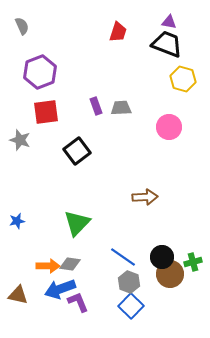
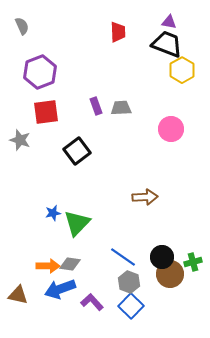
red trapezoid: rotated 20 degrees counterclockwise
yellow hexagon: moved 1 px left, 9 px up; rotated 15 degrees clockwise
pink circle: moved 2 px right, 2 px down
blue star: moved 36 px right, 8 px up
purple L-shape: moved 14 px right; rotated 20 degrees counterclockwise
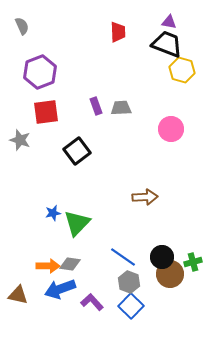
yellow hexagon: rotated 15 degrees counterclockwise
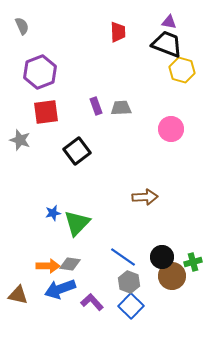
brown circle: moved 2 px right, 2 px down
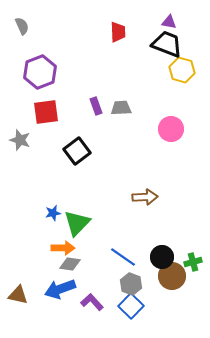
orange arrow: moved 15 px right, 18 px up
gray hexagon: moved 2 px right, 2 px down
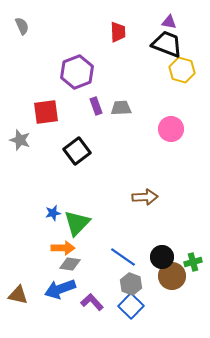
purple hexagon: moved 37 px right
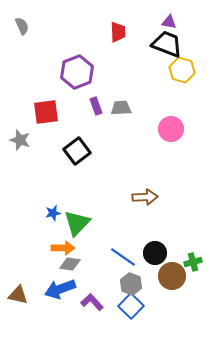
black circle: moved 7 px left, 4 px up
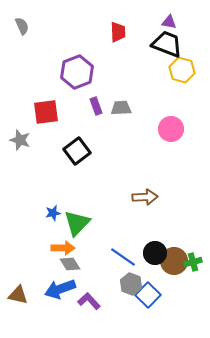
gray diamond: rotated 50 degrees clockwise
brown circle: moved 2 px right, 15 px up
purple L-shape: moved 3 px left, 1 px up
blue square: moved 17 px right, 11 px up
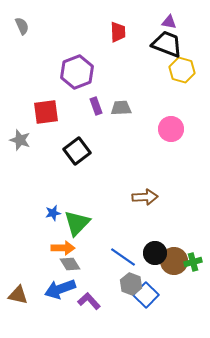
blue square: moved 2 px left
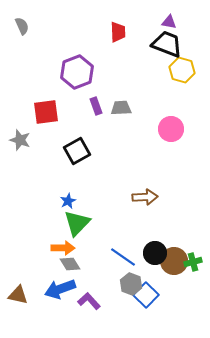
black square: rotated 8 degrees clockwise
blue star: moved 15 px right, 12 px up; rotated 14 degrees counterclockwise
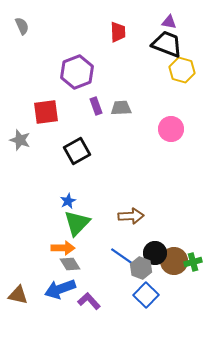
brown arrow: moved 14 px left, 19 px down
gray hexagon: moved 10 px right, 16 px up
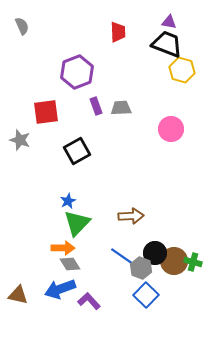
green cross: rotated 30 degrees clockwise
